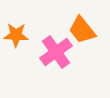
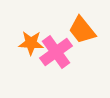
orange star: moved 15 px right, 8 px down
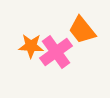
orange star: moved 3 px down
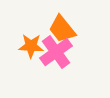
orange trapezoid: moved 20 px left, 1 px up
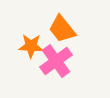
pink cross: moved 9 px down
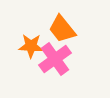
pink cross: moved 1 px left, 2 px up
